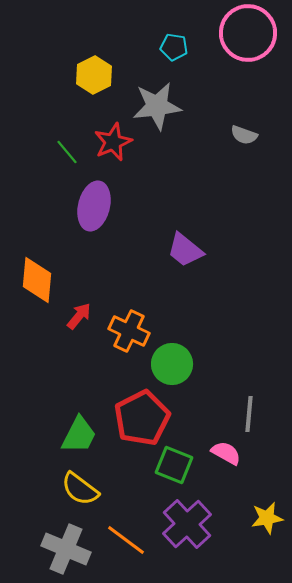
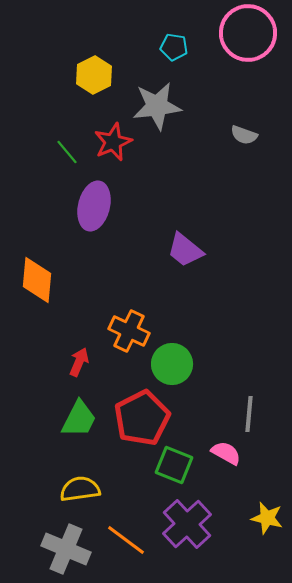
red arrow: moved 46 px down; rotated 16 degrees counterclockwise
green trapezoid: moved 16 px up
yellow semicircle: rotated 135 degrees clockwise
yellow star: rotated 24 degrees clockwise
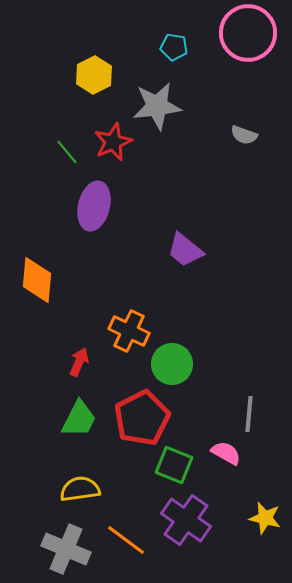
yellow star: moved 2 px left
purple cross: moved 1 px left, 4 px up; rotated 12 degrees counterclockwise
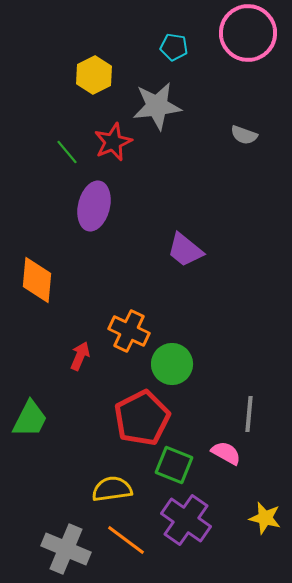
red arrow: moved 1 px right, 6 px up
green trapezoid: moved 49 px left
yellow semicircle: moved 32 px right
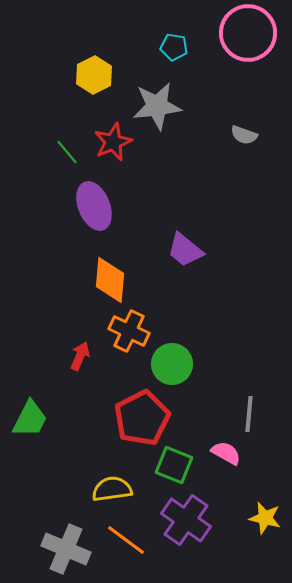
purple ellipse: rotated 36 degrees counterclockwise
orange diamond: moved 73 px right
